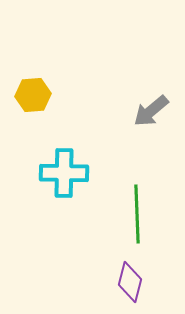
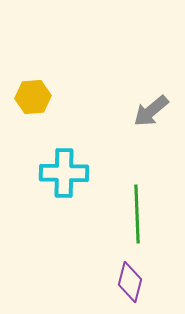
yellow hexagon: moved 2 px down
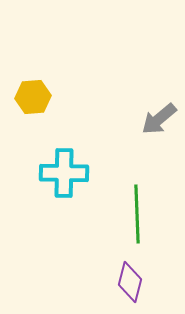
gray arrow: moved 8 px right, 8 px down
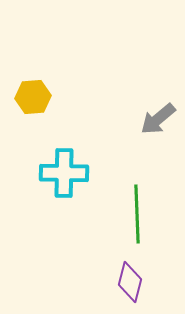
gray arrow: moved 1 px left
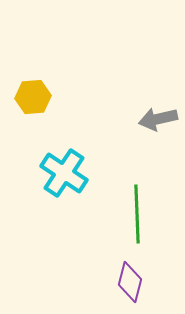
gray arrow: rotated 27 degrees clockwise
cyan cross: rotated 33 degrees clockwise
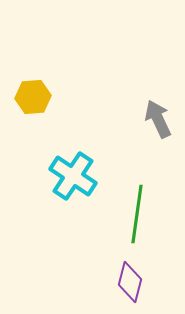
gray arrow: rotated 78 degrees clockwise
cyan cross: moved 9 px right, 3 px down
green line: rotated 10 degrees clockwise
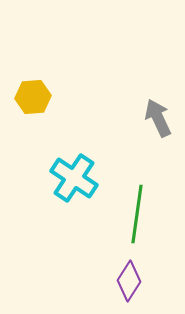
gray arrow: moved 1 px up
cyan cross: moved 1 px right, 2 px down
purple diamond: moved 1 px left, 1 px up; rotated 18 degrees clockwise
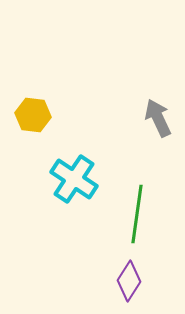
yellow hexagon: moved 18 px down; rotated 12 degrees clockwise
cyan cross: moved 1 px down
